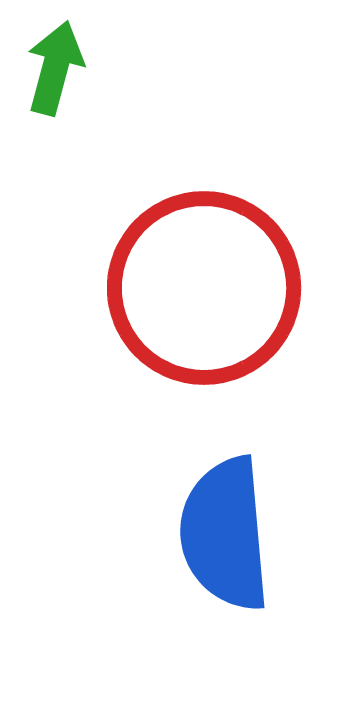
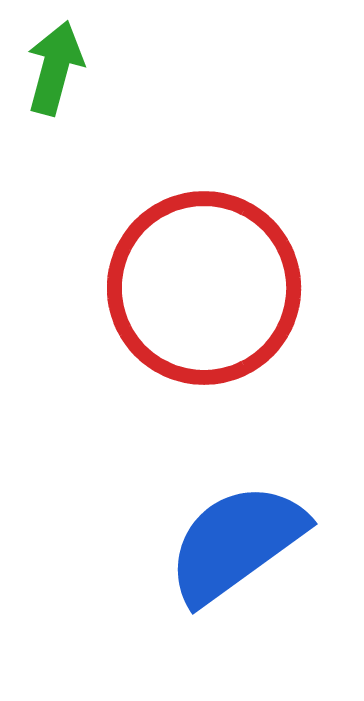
blue semicircle: moved 11 px right, 9 px down; rotated 59 degrees clockwise
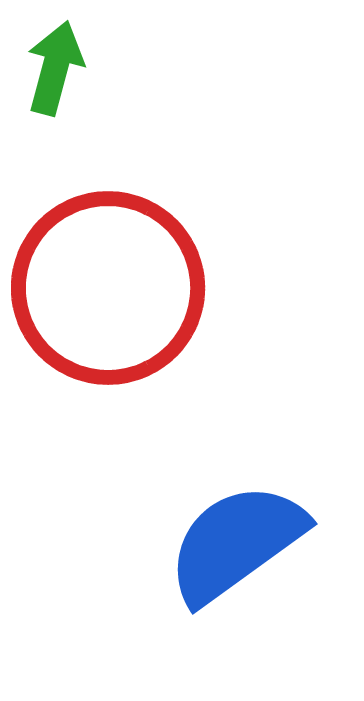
red circle: moved 96 px left
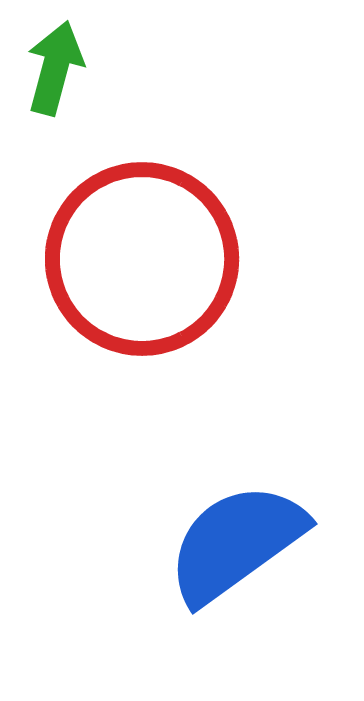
red circle: moved 34 px right, 29 px up
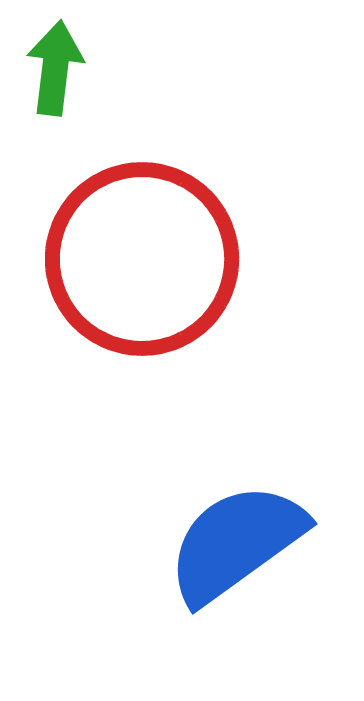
green arrow: rotated 8 degrees counterclockwise
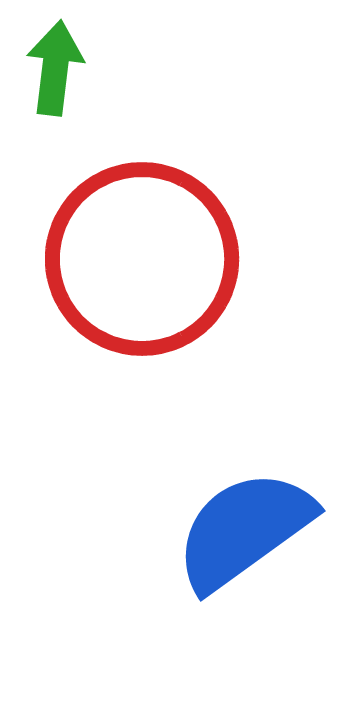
blue semicircle: moved 8 px right, 13 px up
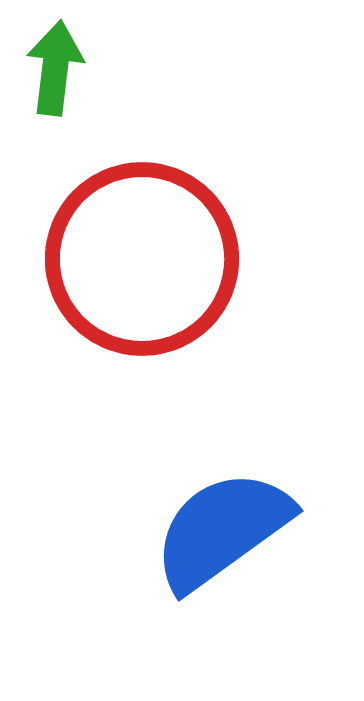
blue semicircle: moved 22 px left
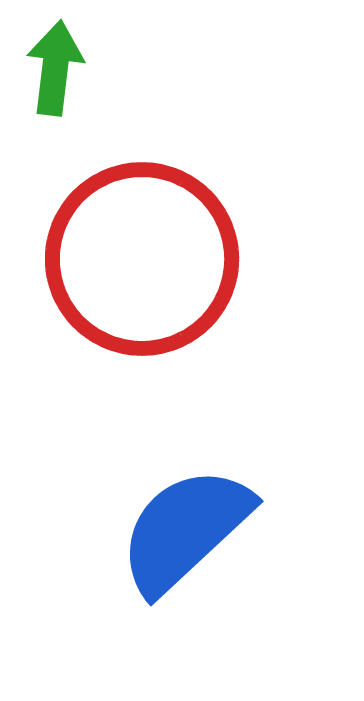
blue semicircle: moved 37 px left; rotated 7 degrees counterclockwise
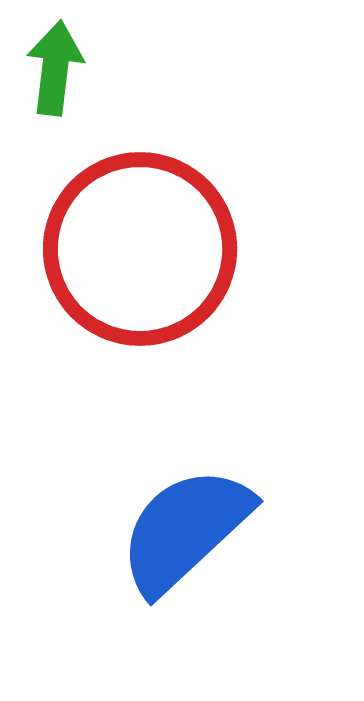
red circle: moved 2 px left, 10 px up
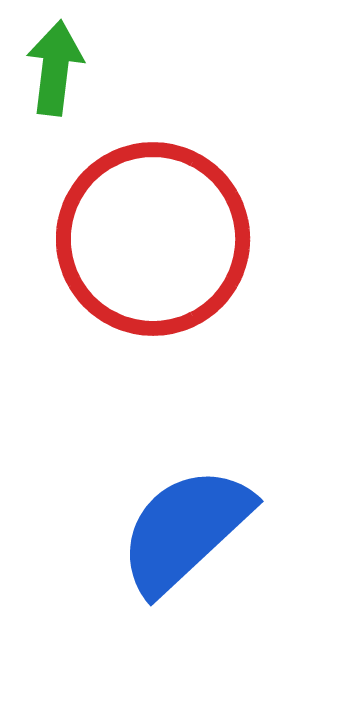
red circle: moved 13 px right, 10 px up
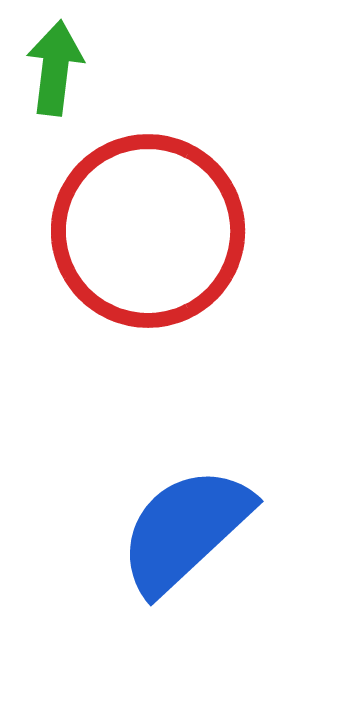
red circle: moved 5 px left, 8 px up
